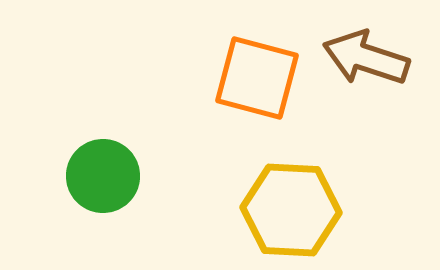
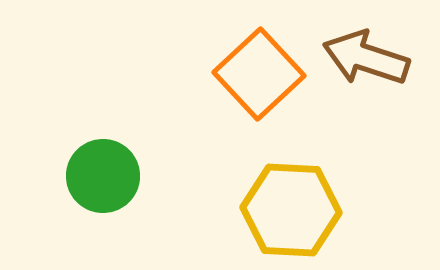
orange square: moved 2 px right, 4 px up; rotated 32 degrees clockwise
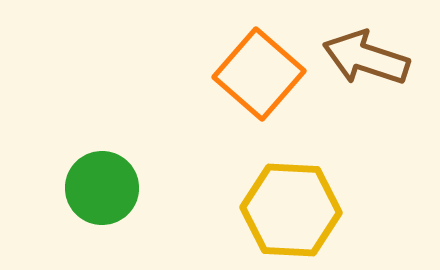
orange square: rotated 6 degrees counterclockwise
green circle: moved 1 px left, 12 px down
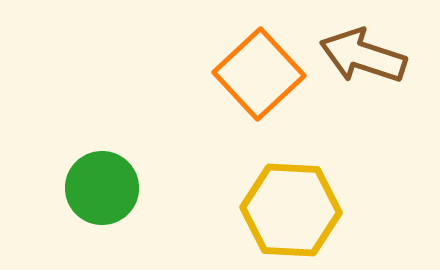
brown arrow: moved 3 px left, 2 px up
orange square: rotated 6 degrees clockwise
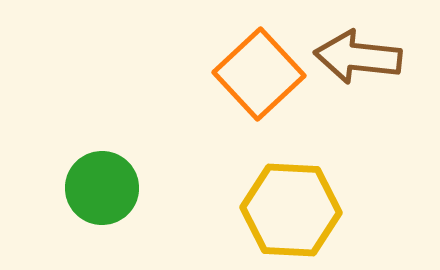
brown arrow: moved 5 px left, 1 px down; rotated 12 degrees counterclockwise
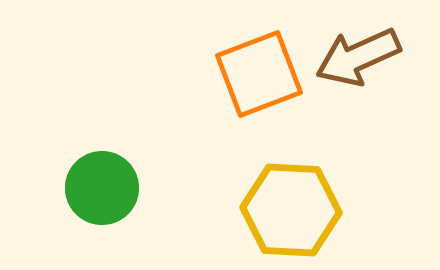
brown arrow: rotated 30 degrees counterclockwise
orange square: rotated 22 degrees clockwise
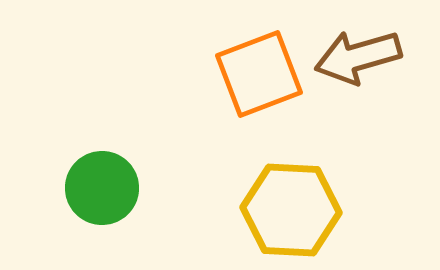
brown arrow: rotated 8 degrees clockwise
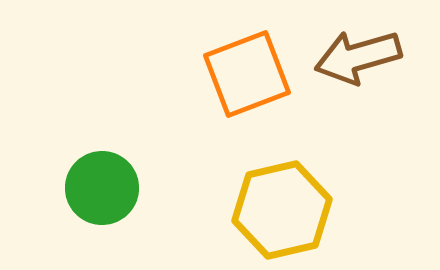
orange square: moved 12 px left
yellow hexagon: moved 9 px left; rotated 16 degrees counterclockwise
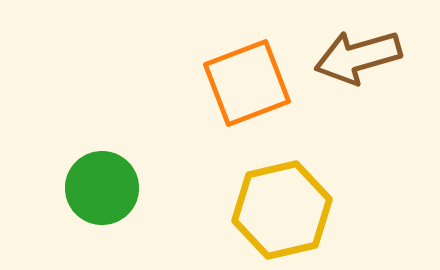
orange square: moved 9 px down
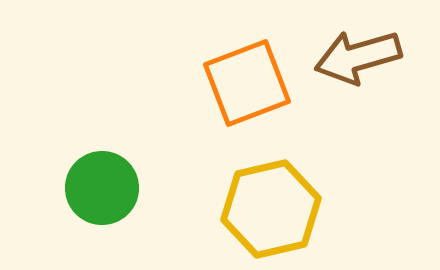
yellow hexagon: moved 11 px left, 1 px up
